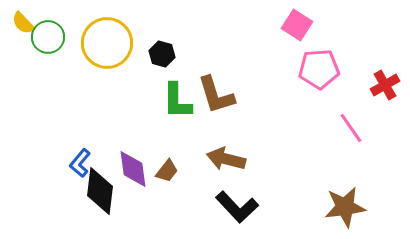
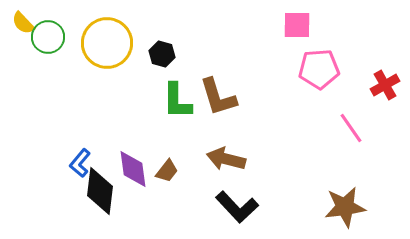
pink square: rotated 32 degrees counterclockwise
brown L-shape: moved 2 px right, 2 px down
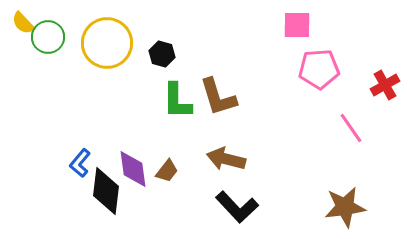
black diamond: moved 6 px right
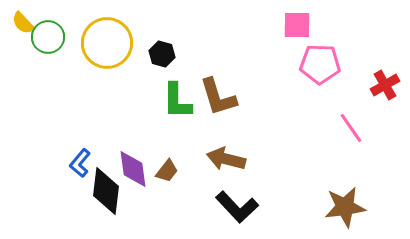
pink pentagon: moved 1 px right, 5 px up; rotated 6 degrees clockwise
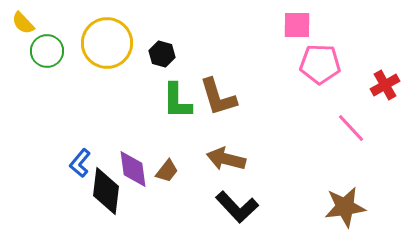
green circle: moved 1 px left, 14 px down
pink line: rotated 8 degrees counterclockwise
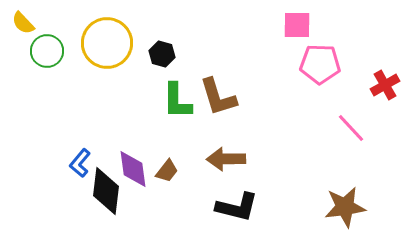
brown arrow: rotated 15 degrees counterclockwise
black L-shape: rotated 33 degrees counterclockwise
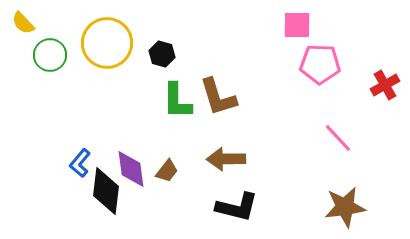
green circle: moved 3 px right, 4 px down
pink line: moved 13 px left, 10 px down
purple diamond: moved 2 px left
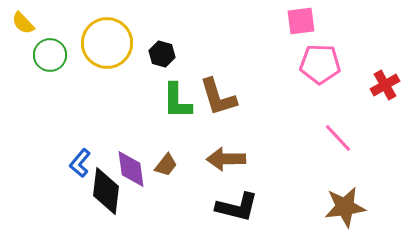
pink square: moved 4 px right, 4 px up; rotated 8 degrees counterclockwise
brown trapezoid: moved 1 px left, 6 px up
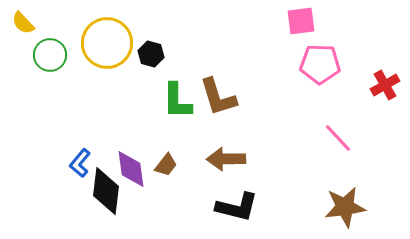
black hexagon: moved 11 px left
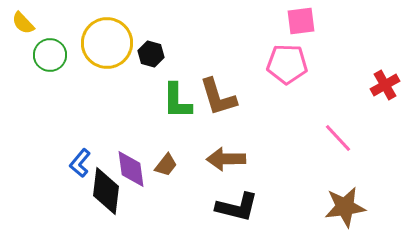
pink pentagon: moved 33 px left
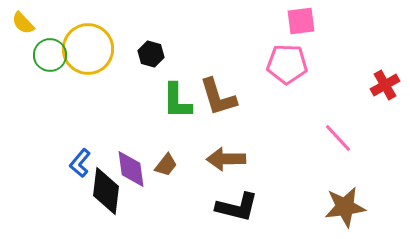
yellow circle: moved 19 px left, 6 px down
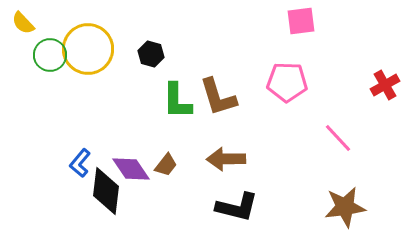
pink pentagon: moved 18 px down
purple diamond: rotated 27 degrees counterclockwise
